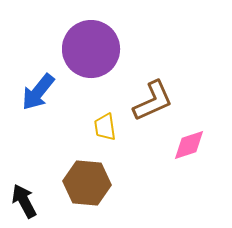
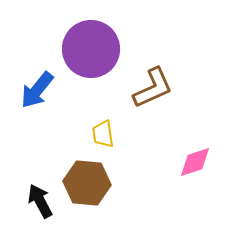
blue arrow: moved 1 px left, 2 px up
brown L-shape: moved 13 px up
yellow trapezoid: moved 2 px left, 7 px down
pink diamond: moved 6 px right, 17 px down
black arrow: moved 16 px right
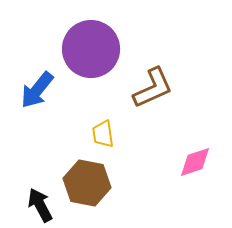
brown hexagon: rotated 6 degrees clockwise
black arrow: moved 4 px down
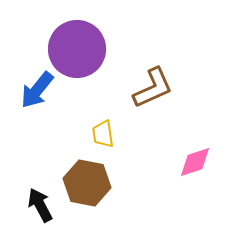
purple circle: moved 14 px left
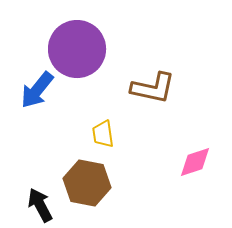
brown L-shape: rotated 36 degrees clockwise
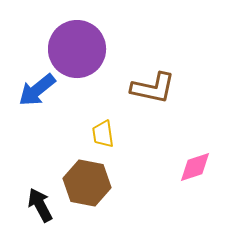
blue arrow: rotated 12 degrees clockwise
pink diamond: moved 5 px down
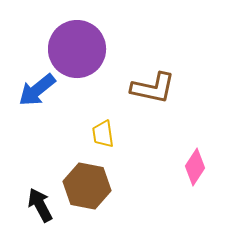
pink diamond: rotated 39 degrees counterclockwise
brown hexagon: moved 3 px down
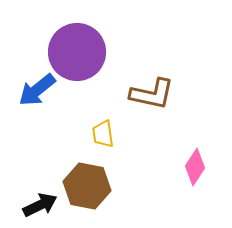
purple circle: moved 3 px down
brown L-shape: moved 1 px left, 6 px down
black arrow: rotated 92 degrees clockwise
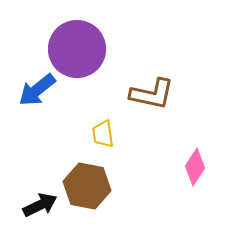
purple circle: moved 3 px up
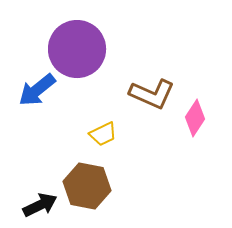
brown L-shape: rotated 12 degrees clockwise
yellow trapezoid: rotated 108 degrees counterclockwise
pink diamond: moved 49 px up
